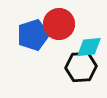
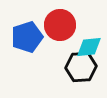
red circle: moved 1 px right, 1 px down
blue pentagon: moved 6 px left, 2 px down
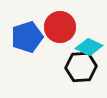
red circle: moved 2 px down
cyan diamond: rotated 32 degrees clockwise
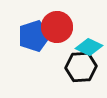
red circle: moved 3 px left
blue pentagon: moved 7 px right, 1 px up
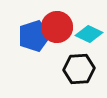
cyan diamond: moved 13 px up
black hexagon: moved 2 px left, 2 px down
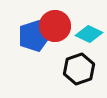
red circle: moved 2 px left, 1 px up
black hexagon: rotated 16 degrees counterclockwise
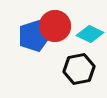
cyan diamond: moved 1 px right
black hexagon: rotated 8 degrees clockwise
